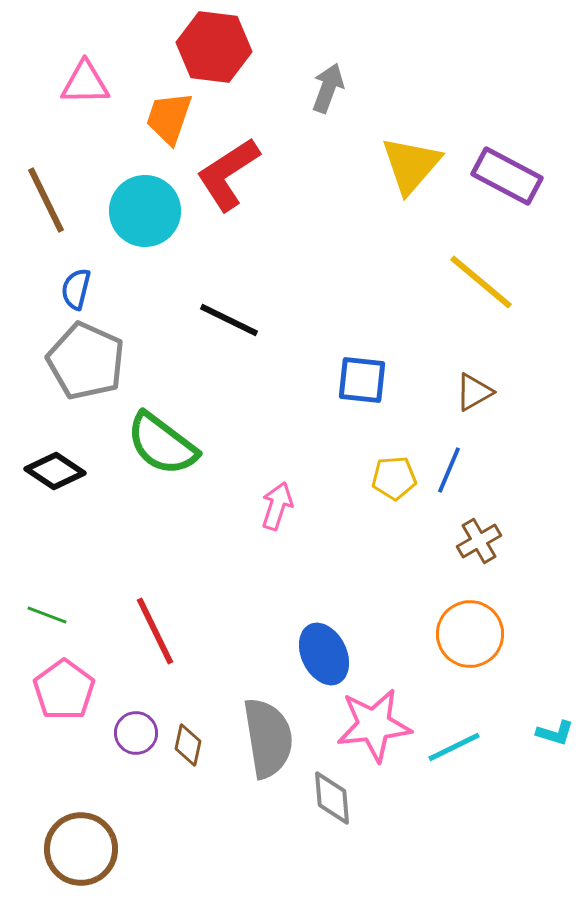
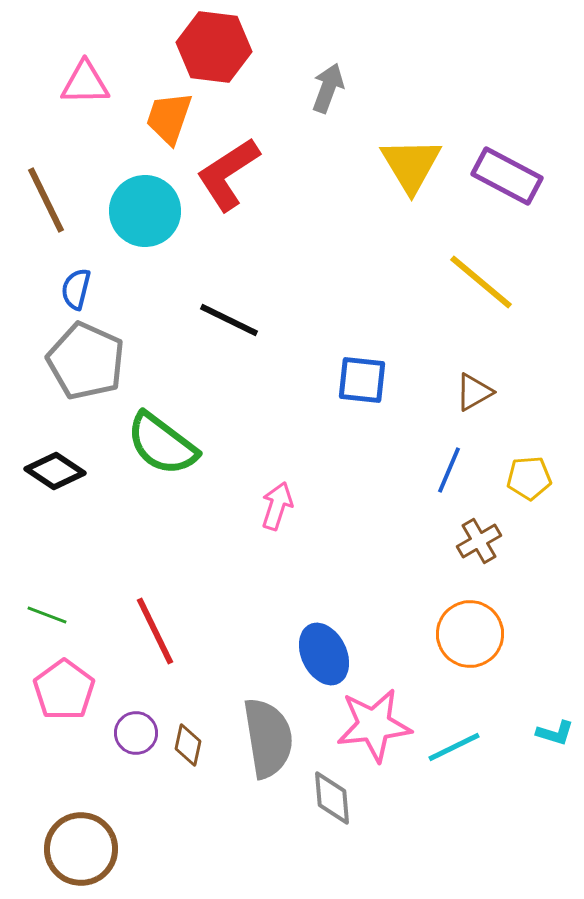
yellow triangle: rotated 12 degrees counterclockwise
yellow pentagon: moved 135 px right
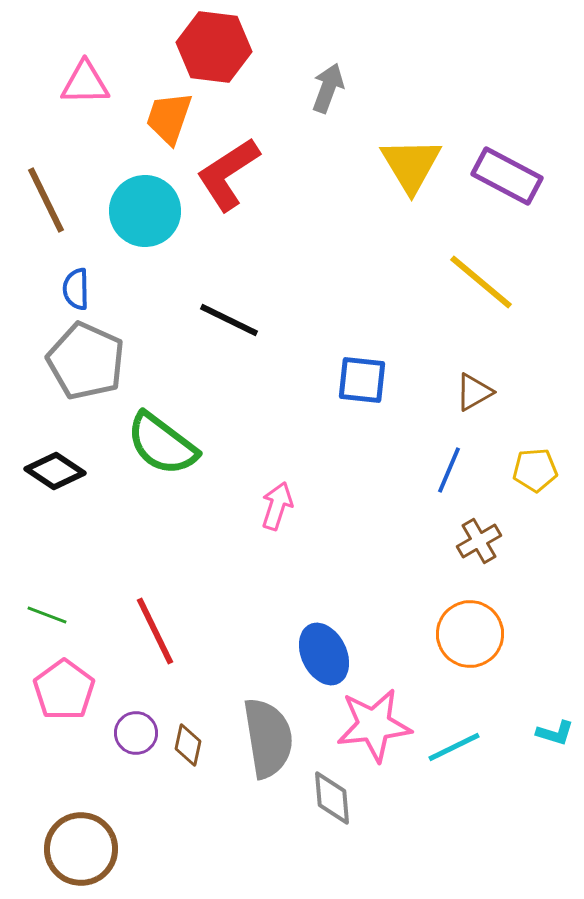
blue semicircle: rotated 15 degrees counterclockwise
yellow pentagon: moved 6 px right, 8 px up
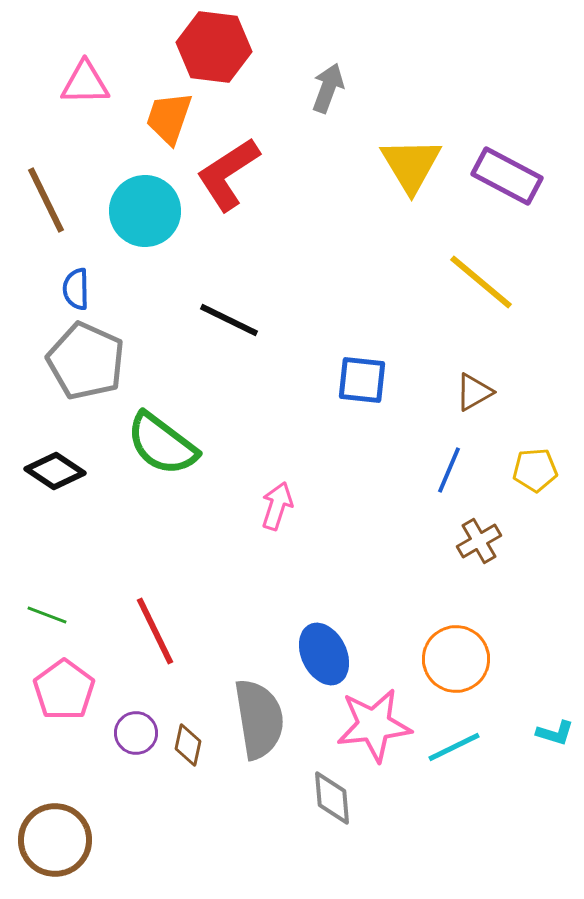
orange circle: moved 14 px left, 25 px down
gray semicircle: moved 9 px left, 19 px up
brown circle: moved 26 px left, 9 px up
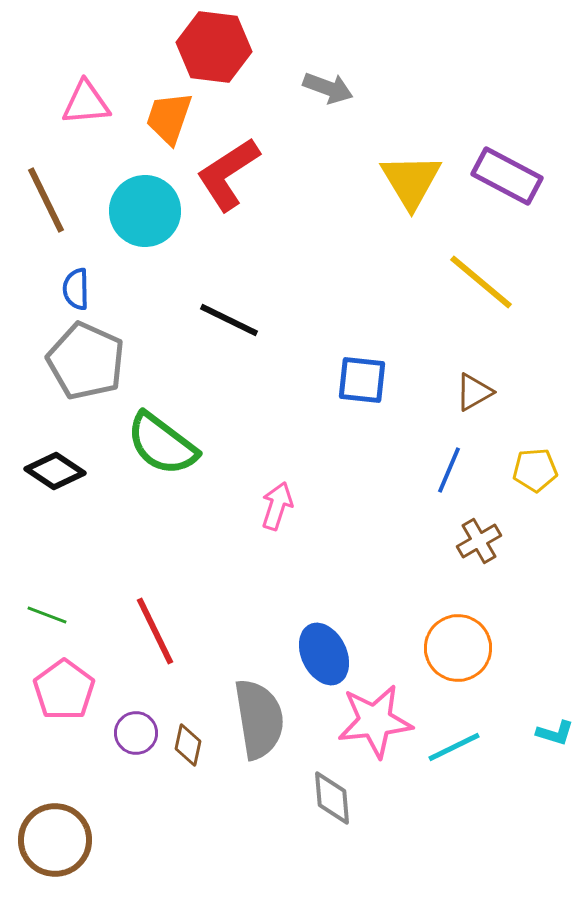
pink triangle: moved 1 px right, 20 px down; rotated 4 degrees counterclockwise
gray arrow: rotated 90 degrees clockwise
yellow triangle: moved 16 px down
orange circle: moved 2 px right, 11 px up
pink star: moved 1 px right, 4 px up
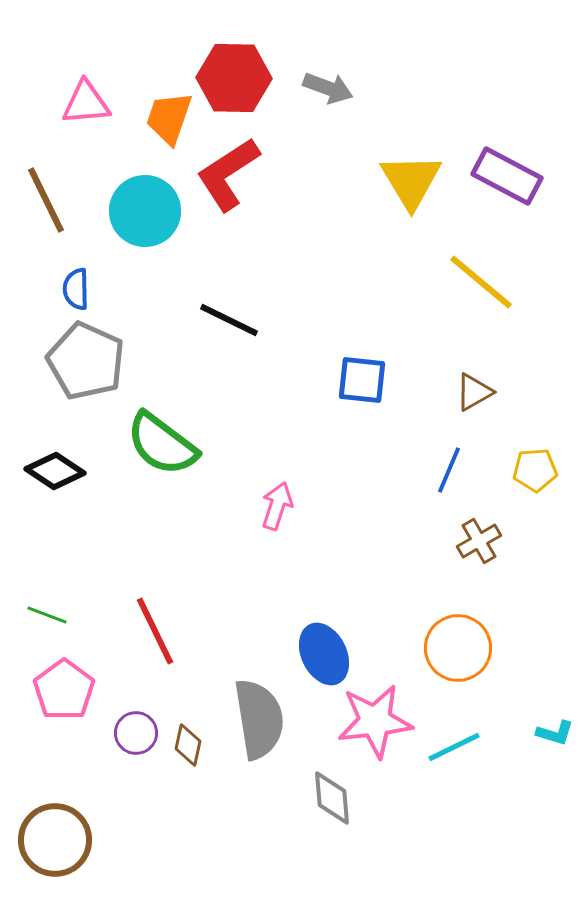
red hexagon: moved 20 px right, 31 px down; rotated 6 degrees counterclockwise
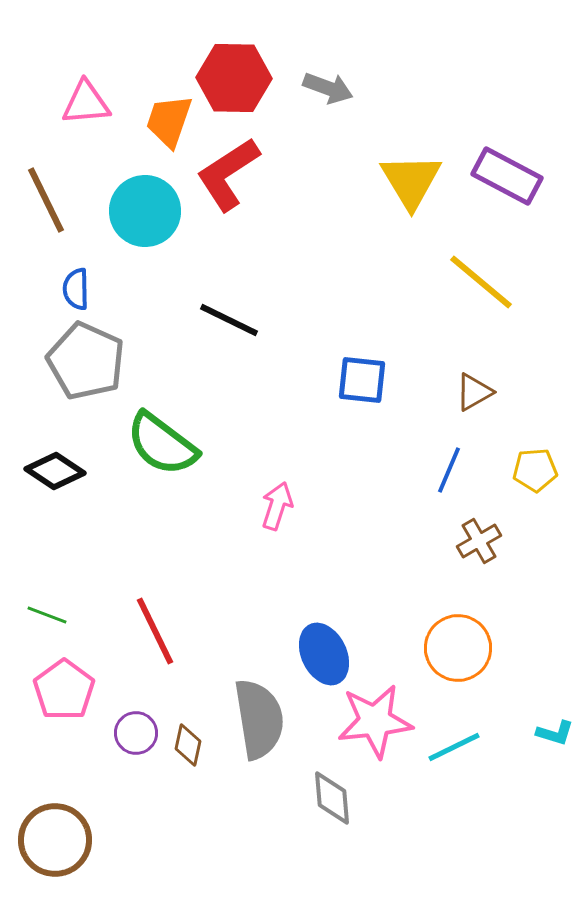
orange trapezoid: moved 3 px down
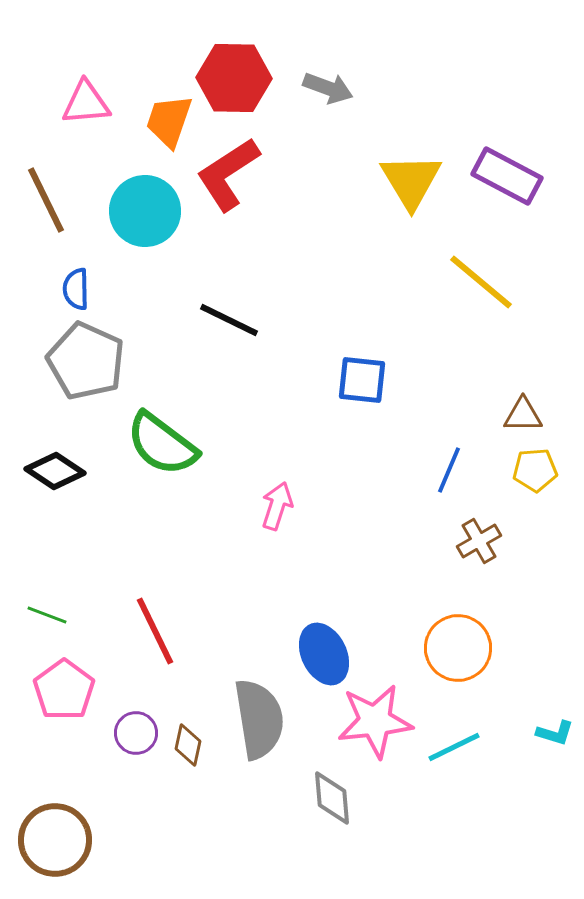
brown triangle: moved 49 px right, 23 px down; rotated 30 degrees clockwise
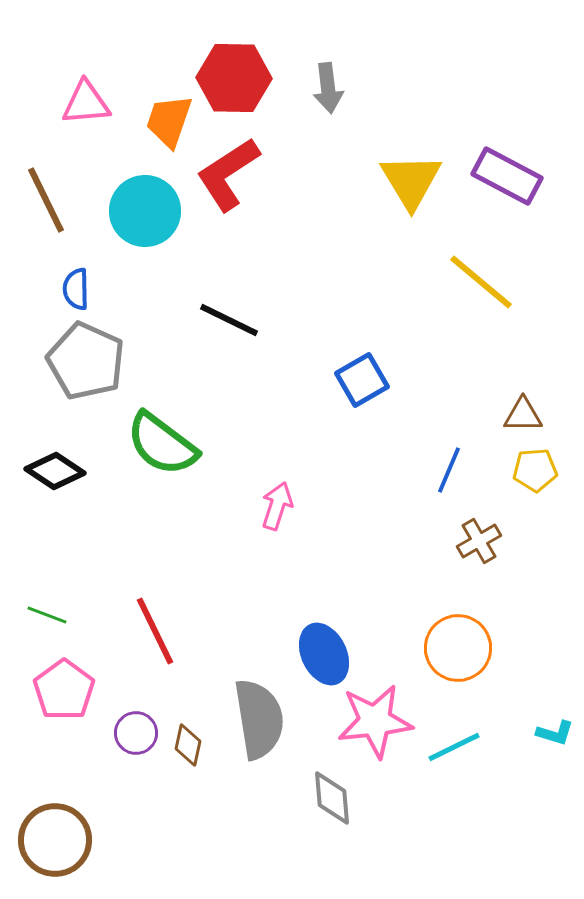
gray arrow: rotated 63 degrees clockwise
blue square: rotated 36 degrees counterclockwise
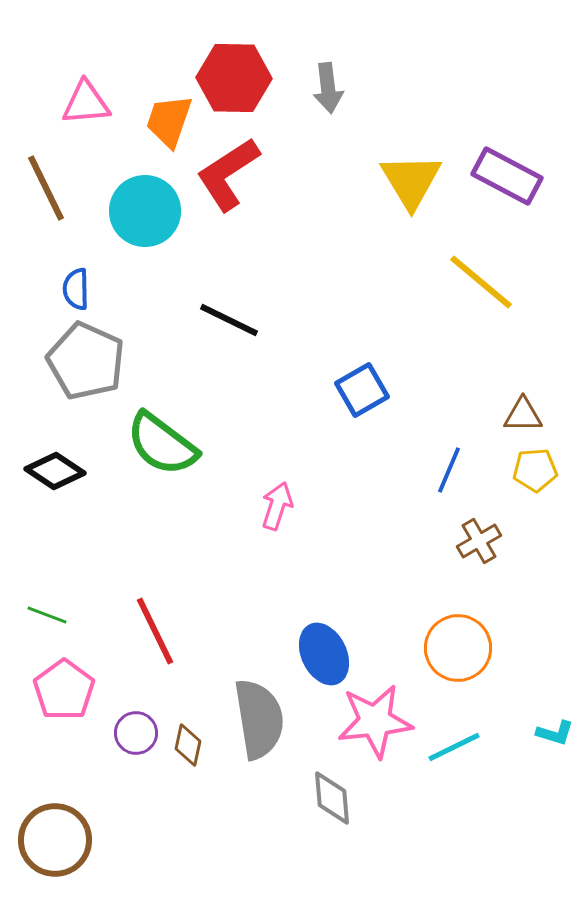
brown line: moved 12 px up
blue square: moved 10 px down
